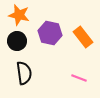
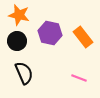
black semicircle: rotated 15 degrees counterclockwise
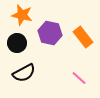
orange star: moved 3 px right
black circle: moved 2 px down
black semicircle: rotated 85 degrees clockwise
pink line: rotated 21 degrees clockwise
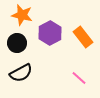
purple hexagon: rotated 20 degrees clockwise
black semicircle: moved 3 px left
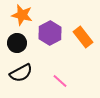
pink line: moved 19 px left, 3 px down
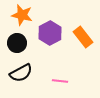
pink line: rotated 35 degrees counterclockwise
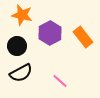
black circle: moved 3 px down
pink line: rotated 35 degrees clockwise
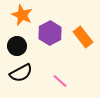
orange star: rotated 10 degrees clockwise
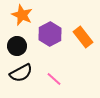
purple hexagon: moved 1 px down
pink line: moved 6 px left, 2 px up
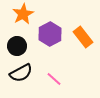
orange star: moved 1 px right, 1 px up; rotated 20 degrees clockwise
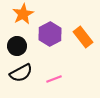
pink line: rotated 63 degrees counterclockwise
